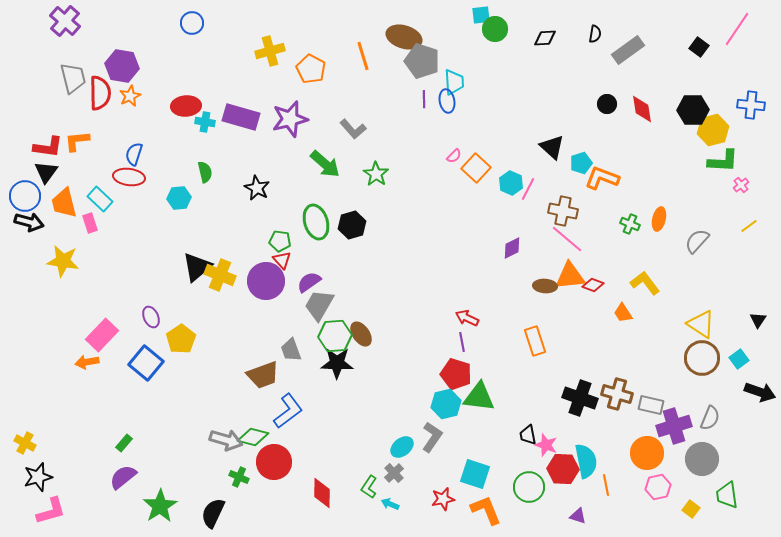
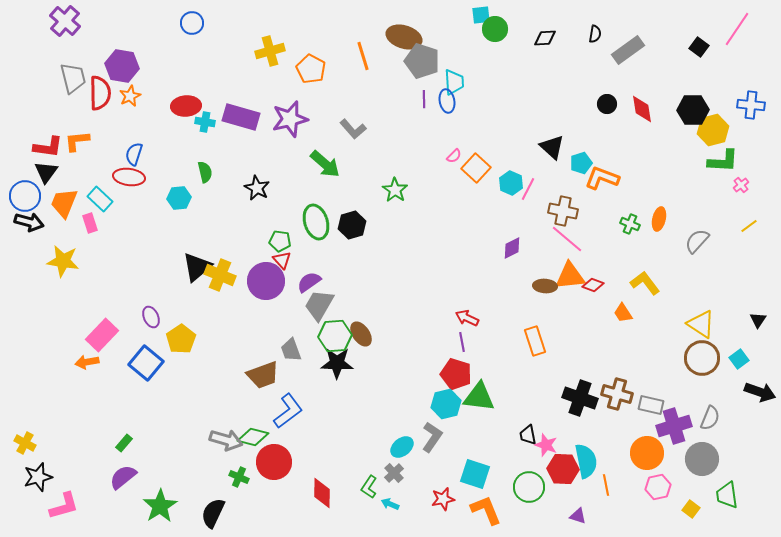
green star at (376, 174): moved 19 px right, 16 px down
orange trapezoid at (64, 203): rotated 36 degrees clockwise
pink L-shape at (51, 511): moved 13 px right, 5 px up
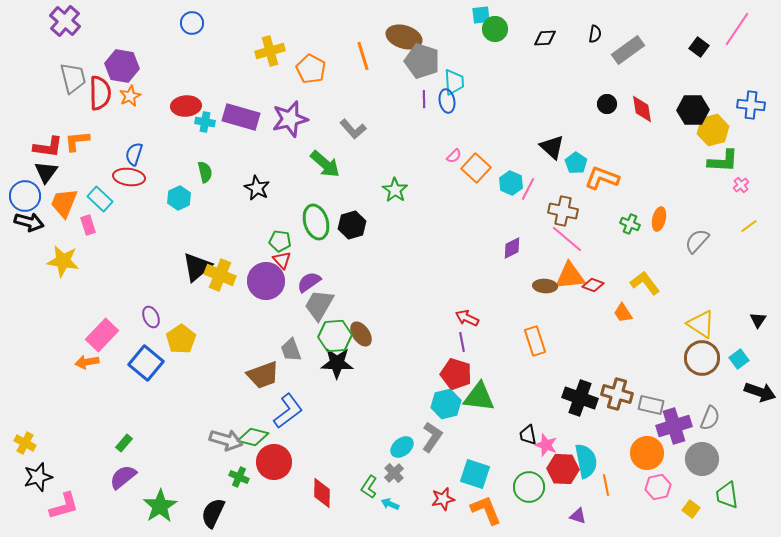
cyan pentagon at (581, 163): moved 5 px left; rotated 20 degrees counterclockwise
cyan hexagon at (179, 198): rotated 20 degrees counterclockwise
pink rectangle at (90, 223): moved 2 px left, 2 px down
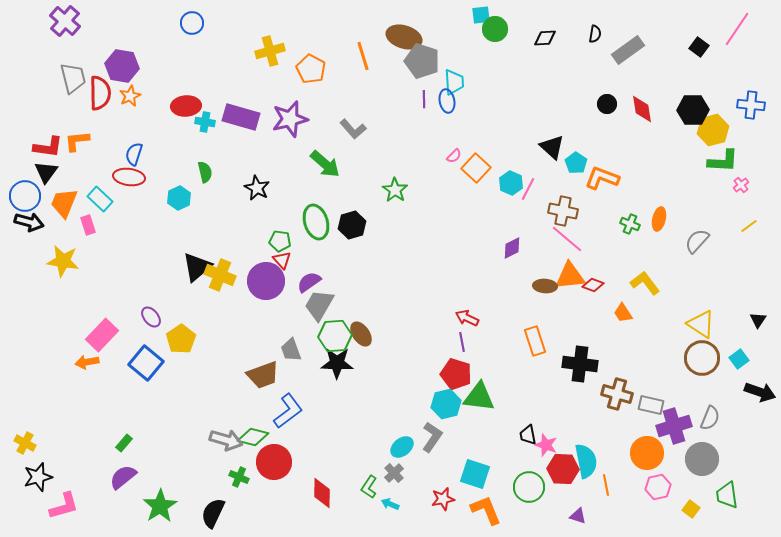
purple ellipse at (151, 317): rotated 15 degrees counterclockwise
black cross at (580, 398): moved 34 px up; rotated 12 degrees counterclockwise
